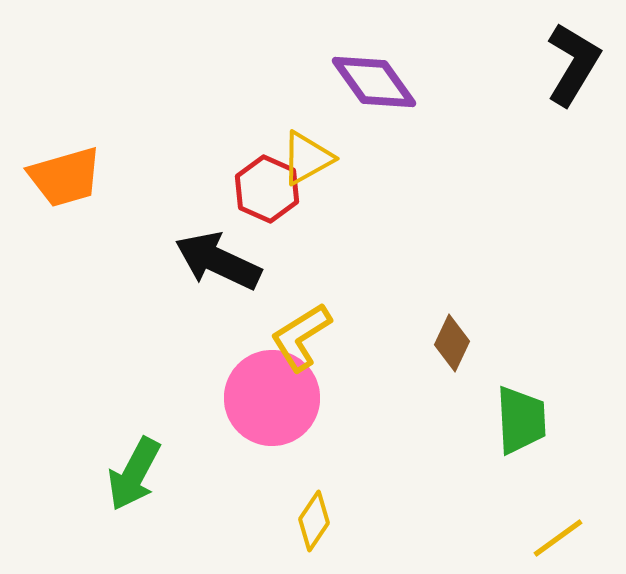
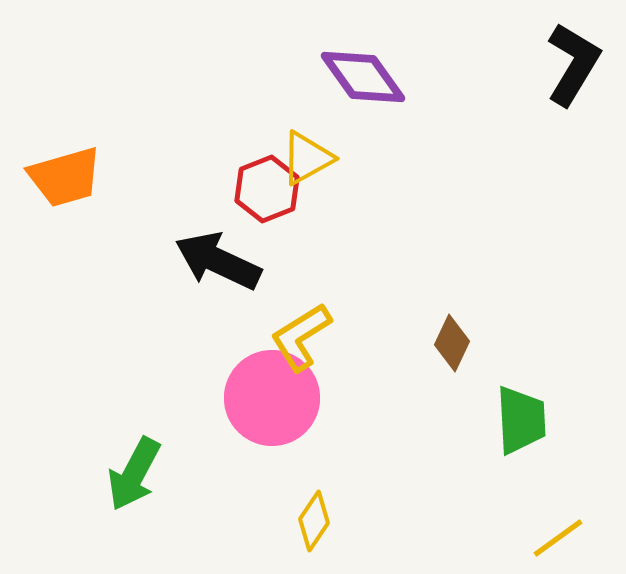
purple diamond: moved 11 px left, 5 px up
red hexagon: rotated 14 degrees clockwise
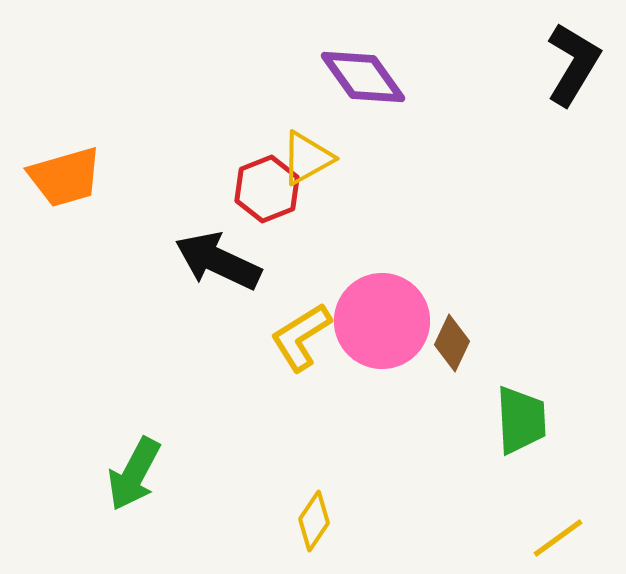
pink circle: moved 110 px right, 77 px up
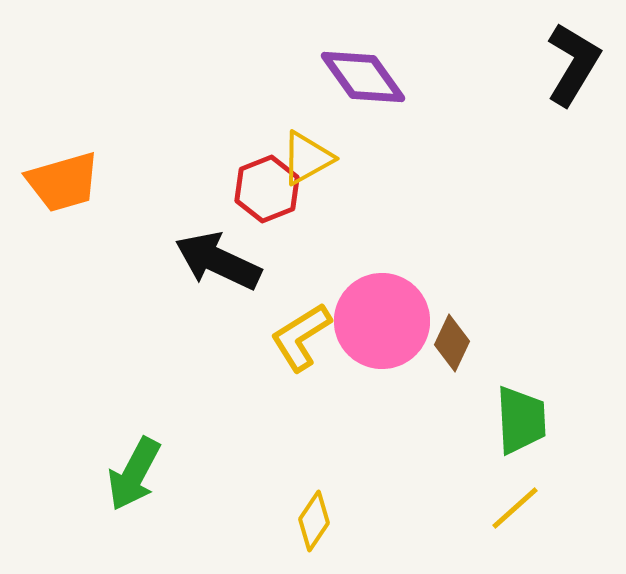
orange trapezoid: moved 2 px left, 5 px down
yellow line: moved 43 px left, 30 px up; rotated 6 degrees counterclockwise
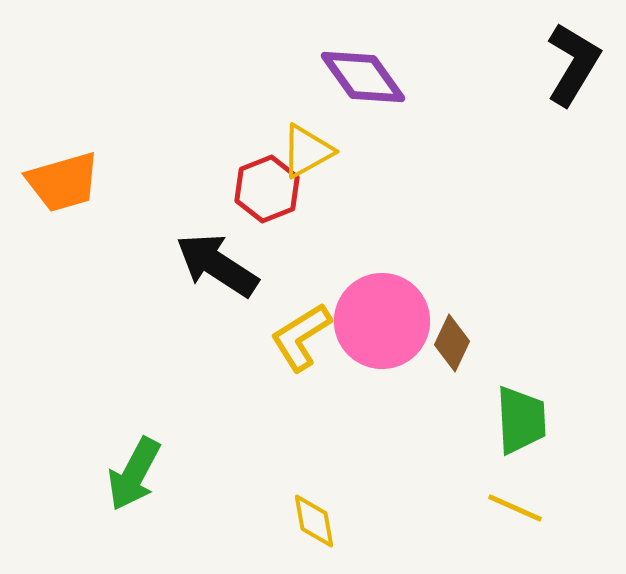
yellow triangle: moved 7 px up
black arrow: moved 1 px left, 4 px down; rotated 8 degrees clockwise
yellow line: rotated 66 degrees clockwise
yellow diamond: rotated 44 degrees counterclockwise
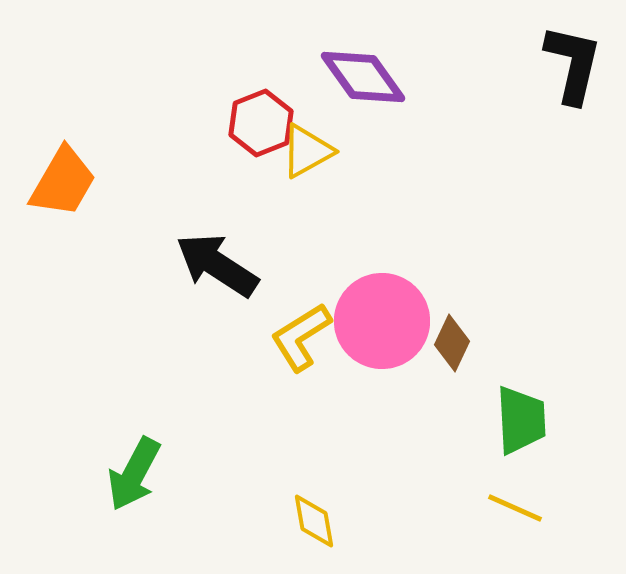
black L-shape: rotated 18 degrees counterclockwise
orange trapezoid: rotated 44 degrees counterclockwise
red hexagon: moved 6 px left, 66 px up
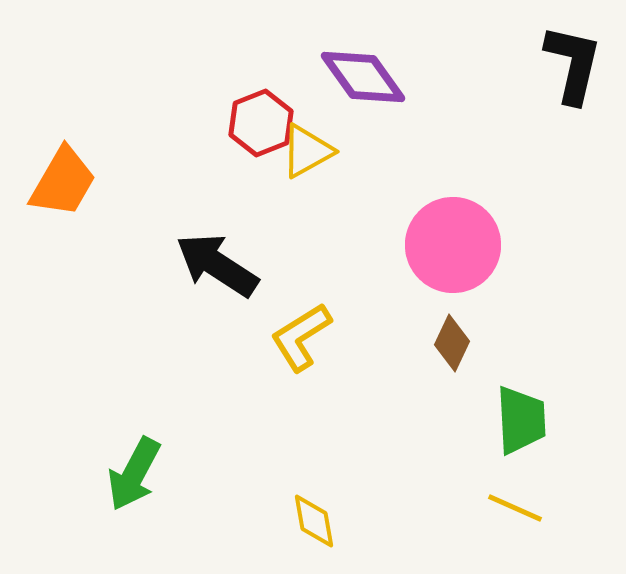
pink circle: moved 71 px right, 76 px up
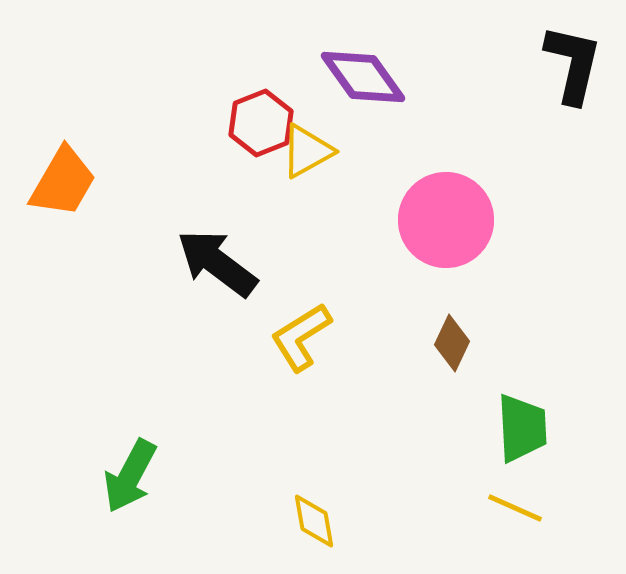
pink circle: moved 7 px left, 25 px up
black arrow: moved 2 px up; rotated 4 degrees clockwise
green trapezoid: moved 1 px right, 8 px down
green arrow: moved 4 px left, 2 px down
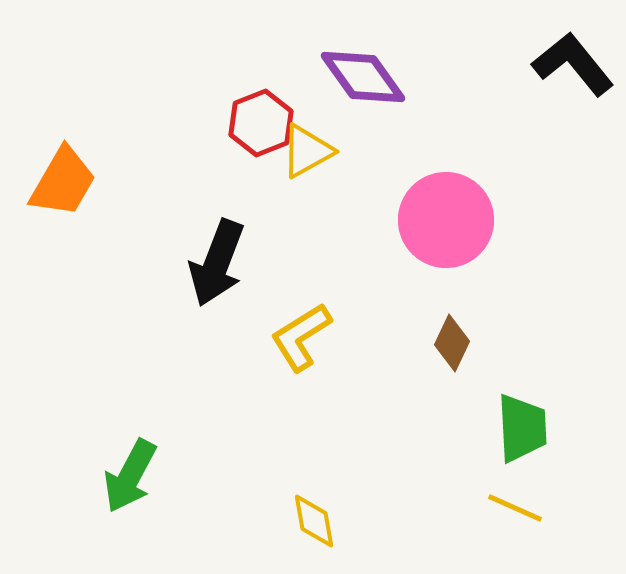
black L-shape: rotated 52 degrees counterclockwise
black arrow: rotated 106 degrees counterclockwise
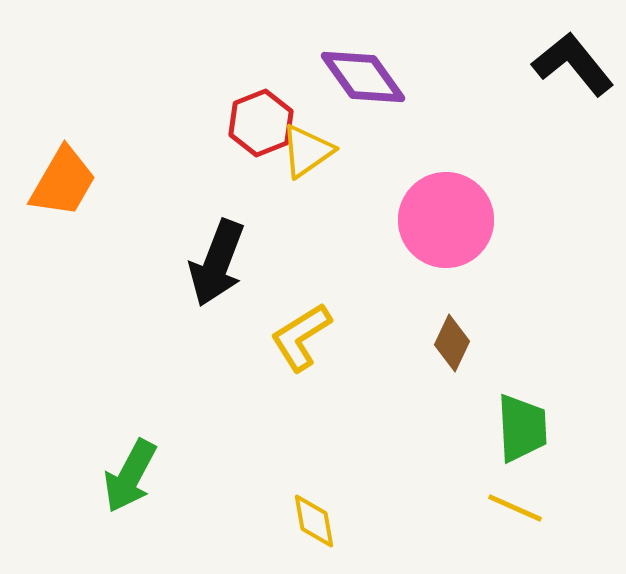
yellow triangle: rotated 6 degrees counterclockwise
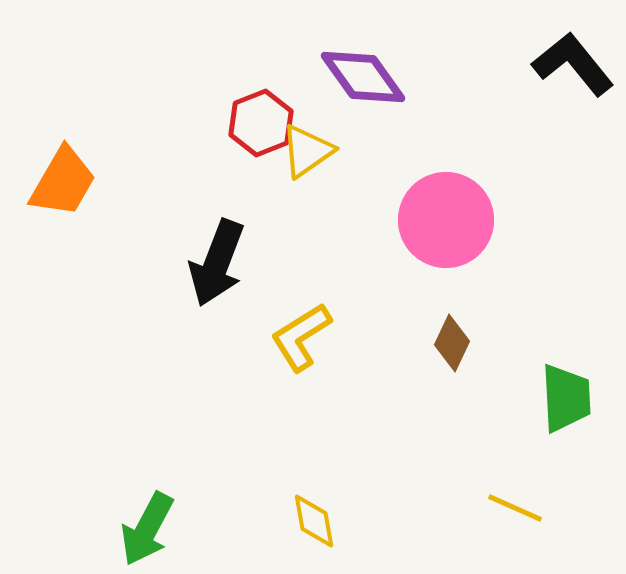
green trapezoid: moved 44 px right, 30 px up
green arrow: moved 17 px right, 53 px down
